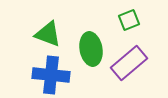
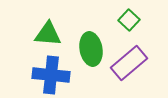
green square: rotated 25 degrees counterclockwise
green triangle: rotated 16 degrees counterclockwise
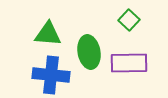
green ellipse: moved 2 px left, 3 px down
purple rectangle: rotated 39 degrees clockwise
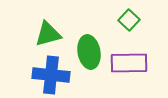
green triangle: rotated 20 degrees counterclockwise
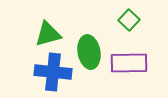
blue cross: moved 2 px right, 3 px up
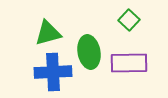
green triangle: moved 1 px up
blue cross: rotated 9 degrees counterclockwise
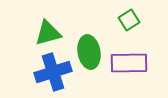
green square: rotated 15 degrees clockwise
blue cross: rotated 15 degrees counterclockwise
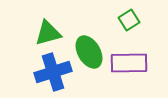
green ellipse: rotated 20 degrees counterclockwise
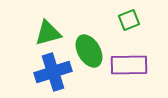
green square: rotated 10 degrees clockwise
green ellipse: moved 1 px up
purple rectangle: moved 2 px down
